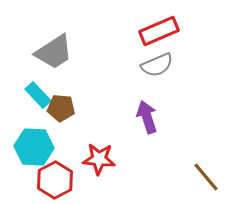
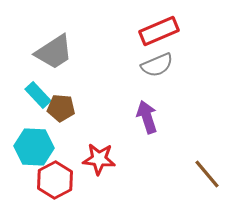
brown line: moved 1 px right, 3 px up
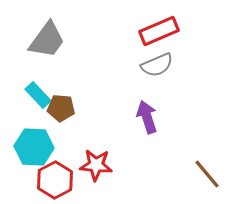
gray trapezoid: moved 7 px left, 12 px up; rotated 21 degrees counterclockwise
red star: moved 3 px left, 6 px down
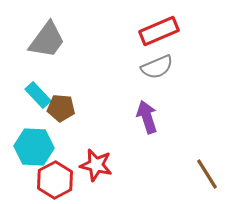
gray semicircle: moved 2 px down
red star: rotated 8 degrees clockwise
brown line: rotated 8 degrees clockwise
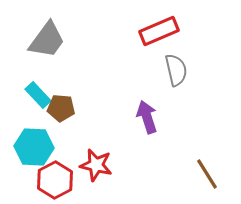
gray semicircle: moved 19 px right, 3 px down; rotated 80 degrees counterclockwise
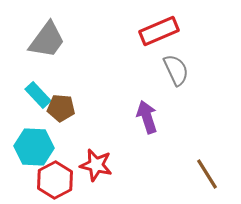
gray semicircle: rotated 12 degrees counterclockwise
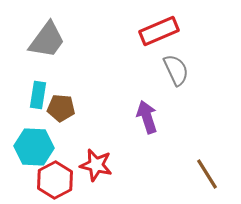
cyan rectangle: rotated 52 degrees clockwise
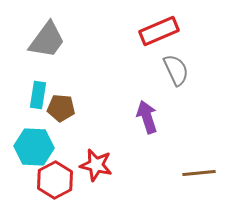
brown line: moved 8 px left, 1 px up; rotated 64 degrees counterclockwise
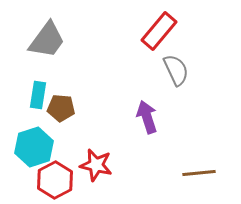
red rectangle: rotated 27 degrees counterclockwise
cyan hexagon: rotated 21 degrees counterclockwise
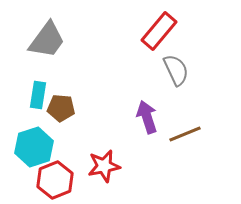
red star: moved 8 px right, 1 px down; rotated 24 degrees counterclockwise
brown line: moved 14 px left, 39 px up; rotated 16 degrees counterclockwise
red hexagon: rotated 6 degrees clockwise
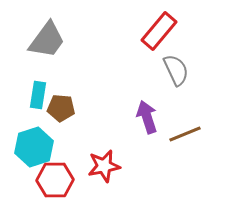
red hexagon: rotated 21 degrees clockwise
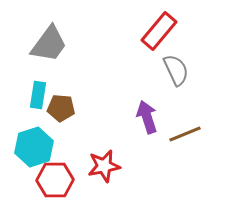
gray trapezoid: moved 2 px right, 4 px down
